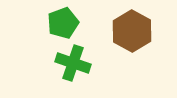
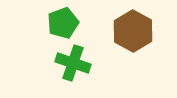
brown hexagon: moved 1 px right
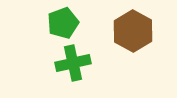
green cross: rotated 32 degrees counterclockwise
